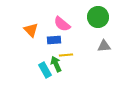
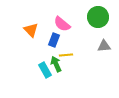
blue rectangle: rotated 64 degrees counterclockwise
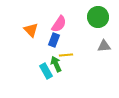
pink semicircle: moved 3 px left; rotated 96 degrees counterclockwise
cyan rectangle: moved 1 px right, 1 px down
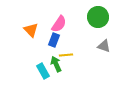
gray triangle: rotated 24 degrees clockwise
cyan rectangle: moved 3 px left
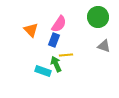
cyan rectangle: rotated 42 degrees counterclockwise
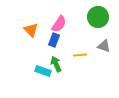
yellow line: moved 14 px right
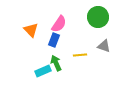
green arrow: moved 1 px up
cyan rectangle: rotated 42 degrees counterclockwise
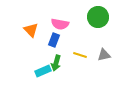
pink semicircle: moved 1 px right; rotated 66 degrees clockwise
gray triangle: moved 9 px down; rotated 32 degrees counterclockwise
yellow line: rotated 24 degrees clockwise
green arrow: rotated 140 degrees counterclockwise
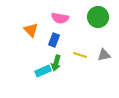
pink semicircle: moved 6 px up
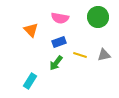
blue rectangle: moved 5 px right, 2 px down; rotated 48 degrees clockwise
green arrow: rotated 21 degrees clockwise
cyan rectangle: moved 13 px left, 10 px down; rotated 35 degrees counterclockwise
